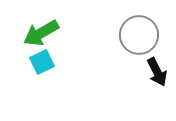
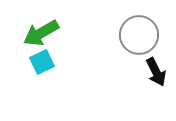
black arrow: moved 1 px left
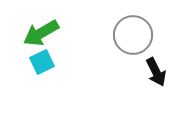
gray circle: moved 6 px left
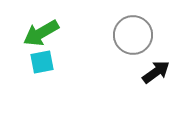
cyan square: rotated 15 degrees clockwise
black arrow: rotated 100 degrees counterclockwise
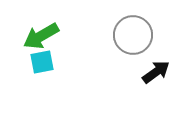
green arrow: moved 3 px down
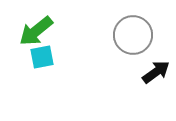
green arrow: moved 5 px left, 5 px up; rotated 9 degrees counterclockwise
cyan square: moved 5 px up
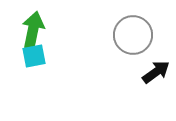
green arrow: moved 3 px left, 1 px up; rotated 141 degrees clockwise
cyan square: moved 8 px left, 1 px up
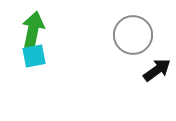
black arrow: moved 1 px right, 2 px up
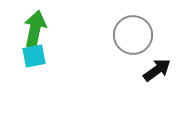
green arrow: moved 2 px right, 1 px up
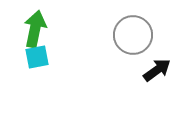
cyan square: moved 3 px right, 1 px down
